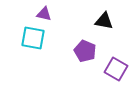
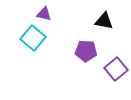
cyan square: rotated 30 degrees clockwise
purple pentagon: moved 1 px right; rotated 20 degrees counterclockwise
purple square: rotated 20 degrees clockwise
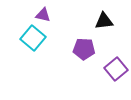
purple triangle: moved 1 px left, 1 px down
black triangle: rotated 18 degrees counterclockwise
purple pentagon: moved 2 px left, 2 px up
